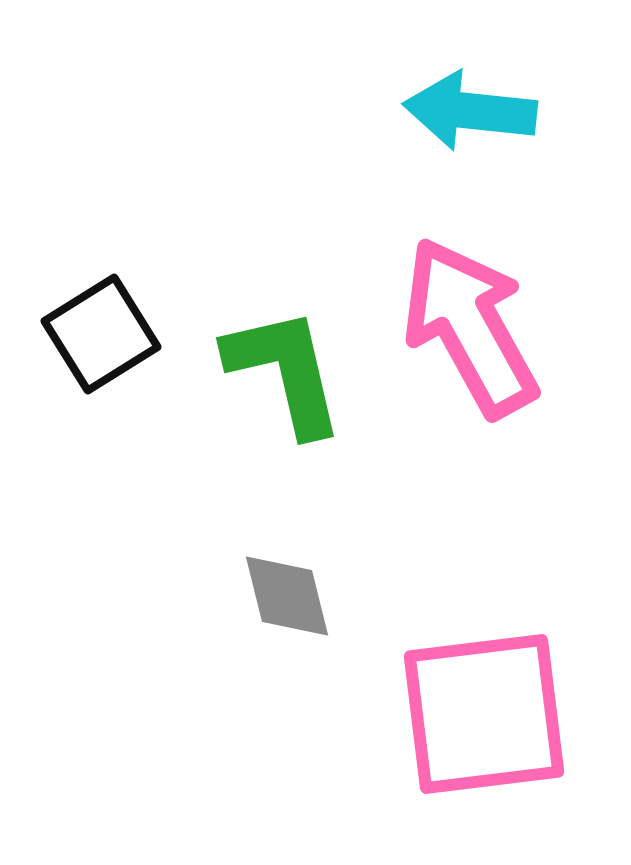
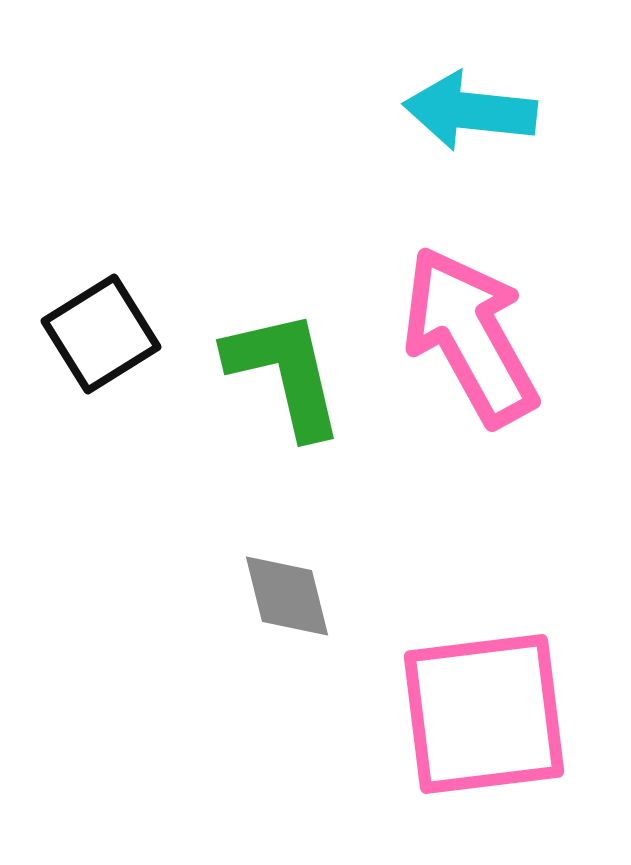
pink arrow: moved 9 px down
green L-shape: moved 2 px down
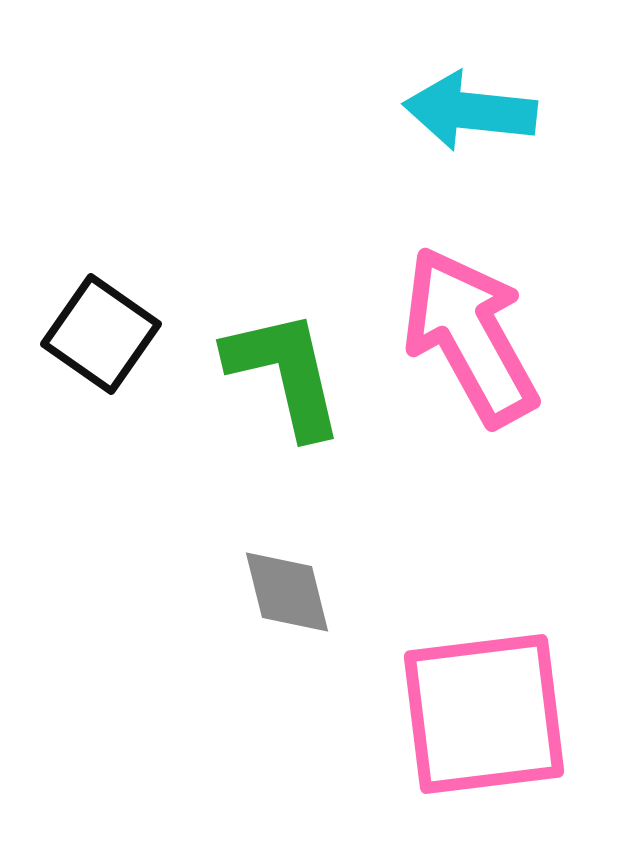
black square: rotated 23 degrees counterclockwise
gray diamond: moved 4 px up
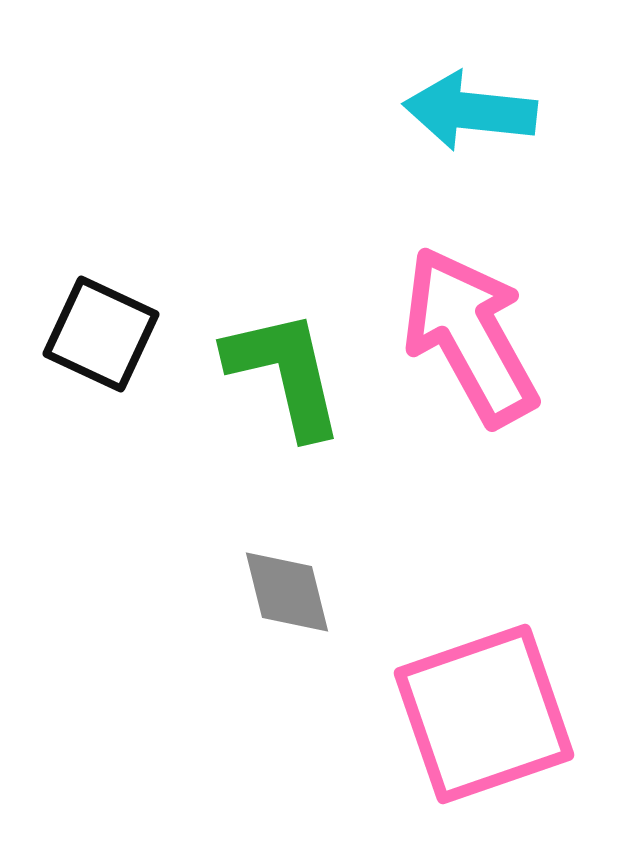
black square: rotated 10 degrees counterclockwise
pink square: rotated 12 degrees counterclockwise
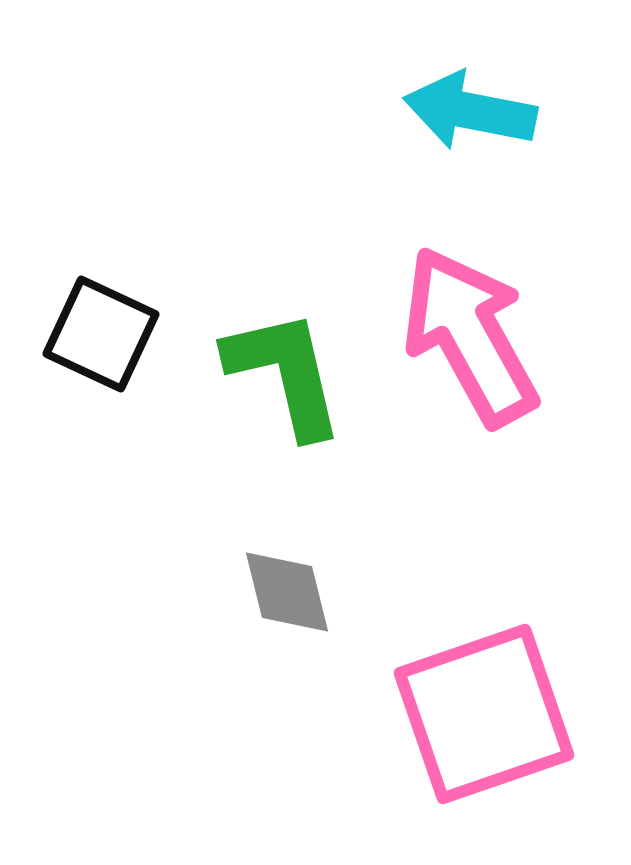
cyan arrow: rotated 5 degrees clockwise
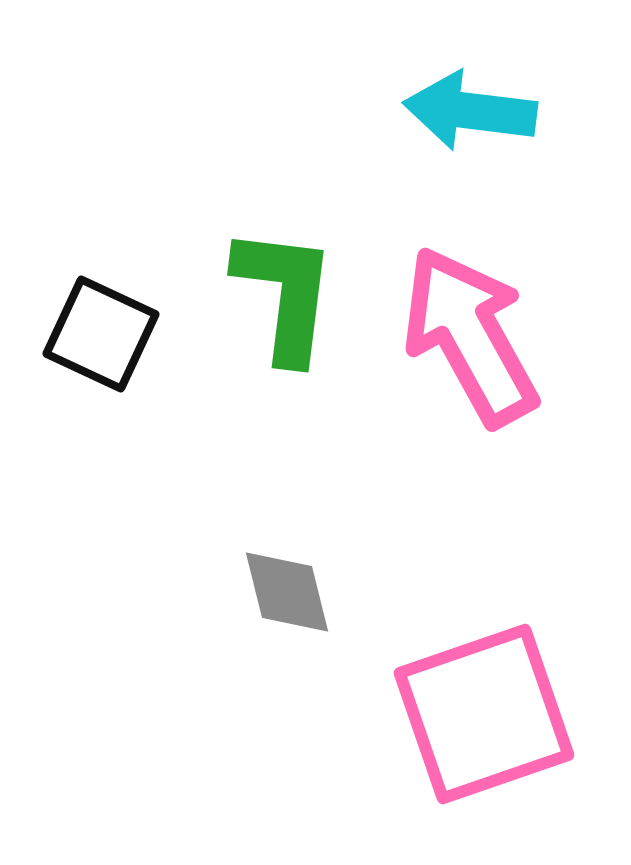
cyan arrow: rotated 4 degrees counterclockwise
green L-shape: moved 79 px up; rotated 20 degrees clockwise
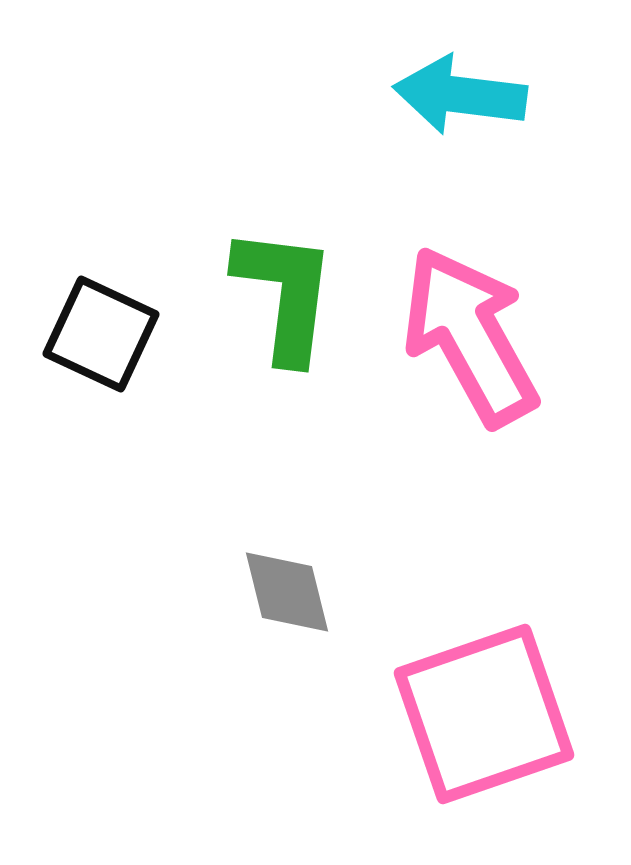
cyan arrow: moved 10 px left, 16 px up
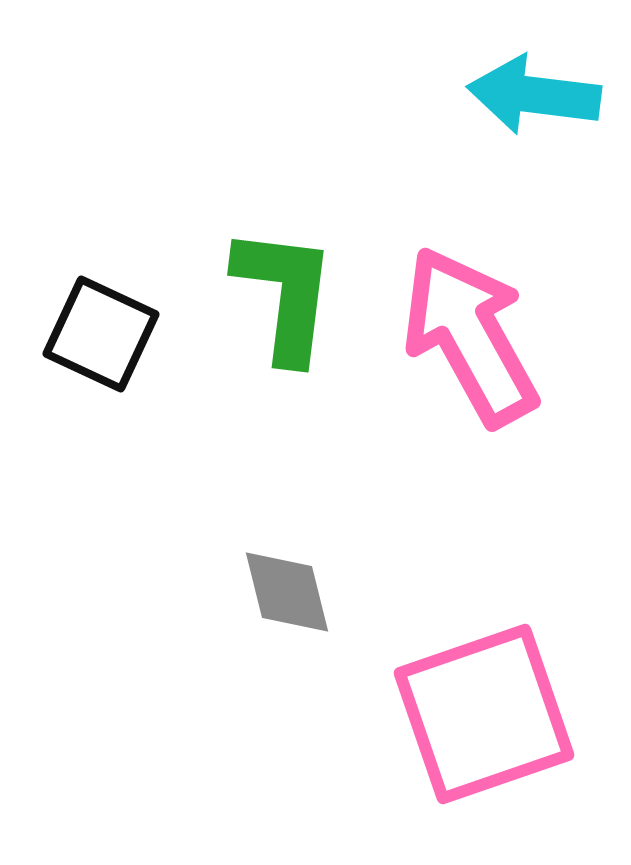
cyan arrow: moved 74 px right
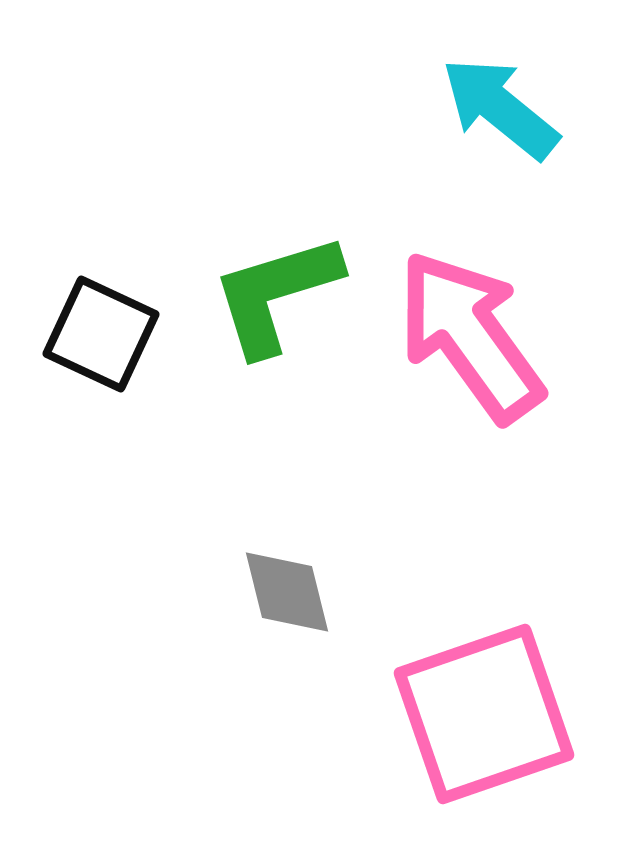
cyan arrow: moved 34 px left, 13 px down; rotated 32 degrees clockwise
green L-shape: moved 9 px left; rotated 114 degrees counterclockwise
pink arrow: rotated 7 degrees counterclockwise
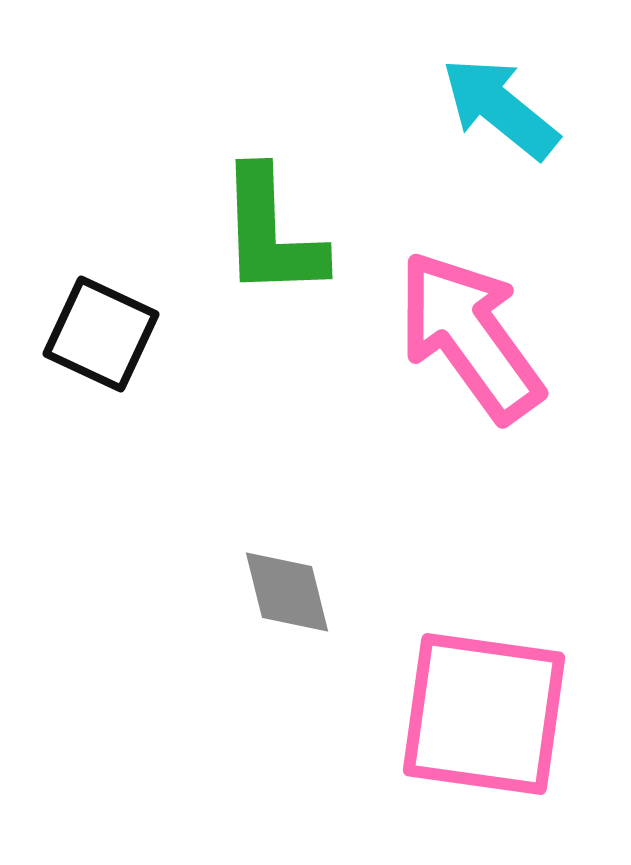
green L-shape: moved 5 px left, 61 px up; rotated 75 degrees counterclockwise
pink square: rotated 27 degrees clockwise
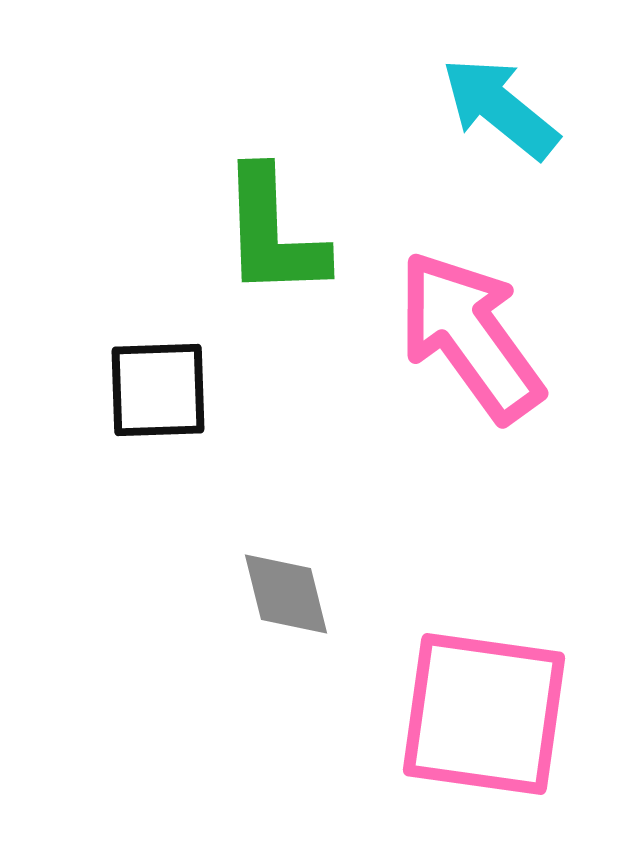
green L-shape: moved 2 px right
black square: moved 57 px right, 56 px down; rotated 27 degrees counterclockwise
gray diamond: moved 1 px left, 2 px down
